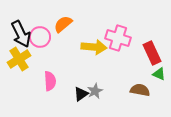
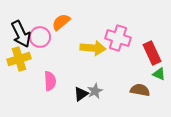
orange semicircle: moved 2 px left, 2 px up
yellow arrow: moved 1 px left, 1 px down
yellow cross: rotated 15 degrees clockwise
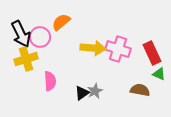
pink cross: moved 11 px down
yellow cross: moved 7 px right
black triangle: moved 1 px right, 1 px up
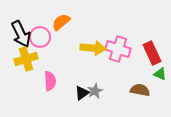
green triangle: moved 1 px right
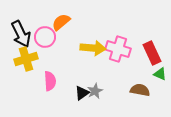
pink circle: moved 5 px right
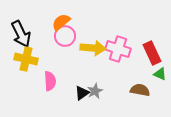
pink circle: moved 20 px right, 1 px up
yellow cross: rotated 30 degrees clockwise
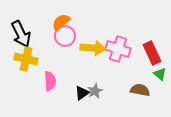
green triangle: rotated 16 degrees clockwise
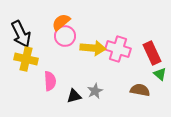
black triangle: moved 8 px left, 3 px down; rotated 21 degrees clockwise
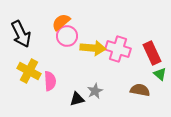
pink circle: moved 2 px right
yellow cross: moved 3 px right, 12 px down; rotated 15 degrees clockwise
black triangle: moved 3 px right, 3 px down
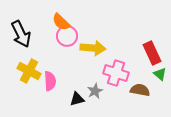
orange semicircle: rotated 96 degrees counterclockwise
pink cross: moved 2 px left, 24 px down
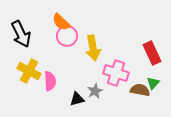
yellow arrow: rotated 75 degrees clockwise
green triangle: moved 7 px left, 9 px down; rotated 32 degrees clockwise
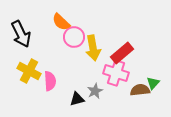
pink circle: moved 7 px right, 1 px down
red rectangle: moved 30 px left; rotated 75 degrees clockwise
brown semicircle: rotated 18 degrees counterclockwise
